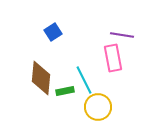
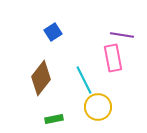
brown diamond: rotated 32 degrees clockwise
green rectangle: moved 11 px left, 28 px down
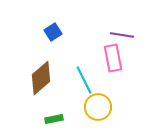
brown diamond: rotated 12 degrees clockwise
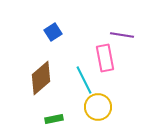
pink rectangle: moved 8 px left
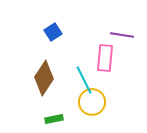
pink rectangle: rotated 16 degrees clockwise
brown diamond: moved 3 px right; rotated 16 degrees counterclockwise
yellow circle: moved 6 px left, 5 px up
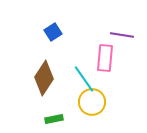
cyan line: moved 1 px up; rotated 8 degrees counterclockwise
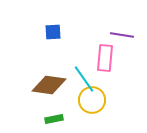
blue square: rotated 30 degrees clockwise
brown diamond: moved 5 px right, 7 px down; rotated 64 degrees clockwise
yellow circle: moved 2 px up
